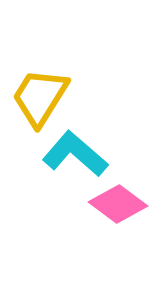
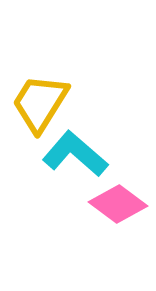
yellow trapezoid: moved 6 px down
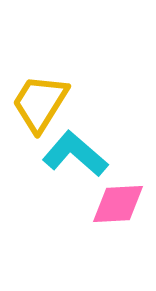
pink diamond: rotated 40 degrees counterclockwise
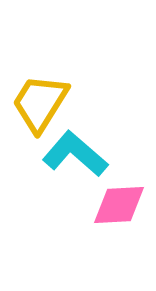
pink diamond: moved 1 px right, 1 px down
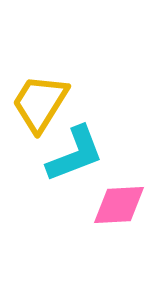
cyan L-shape: rotated 118 degrees clockwise
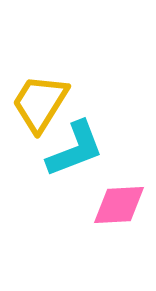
cyan L-shape: moved 5 px up
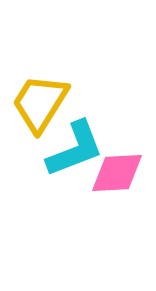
pink diamond: moved 2 px left, 32 px up
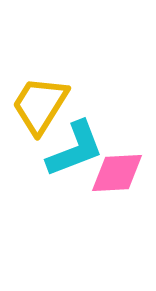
yellow trapezoid: moved 2 px down
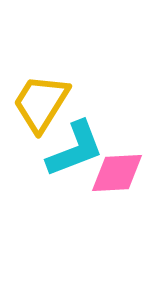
yellow trapezoid: moved 1 px right, 2 px up
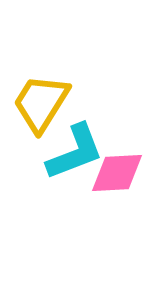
cyan L-shape: moved 3 px down
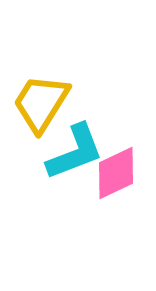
pink diamond: moved 1 px left; rotated 22 degrees counterclockwise
